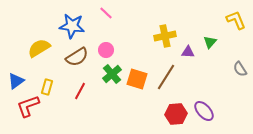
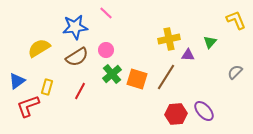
blue star: moved 3 px right, 1 px down; rotated 15 degrees counterclockwise
yellow cross: moved 4 px right, 3 px down
purple triangle: moved 3 px down
gray semicircle: moved 5 px left, 3 px down; rotated 77 degrees clockwise
blue triangle: moved 1 px right
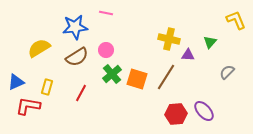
pink line: rotated 32 degrees counterclockwise
yellow cross: rotated 25 degrees clockwise
gray semicircle: moved 8 px left
blue triangle: moved 1 px left, 1 px down; rotated 12 degrees clockwise
red line: moved 1 px right, 2 px down
red L-shape: rotated 30 degrees clockwise
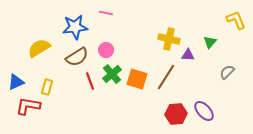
red line: moved 9 px right, 12 px up; rotated 48 degrees counterclockwise
